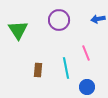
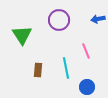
green triangle: moved 4 px right, 5 px down
pink line: moved 2 px up
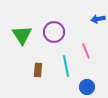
purple circle: moved 5 px left, 12 px down
cyan line: moved 2 px up
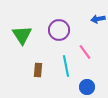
purple circle: moved 5 px right, 2 px up
pink line: moved 1 px left, 1 px down; rotated 14 degrees counterclockwise
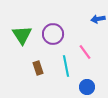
purple circle: moved 6 px left, 4 px down
brown rectangle: moved 2 px up; rotated 24 degrees counterclockwise
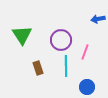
purple circle: moved 8 px right, 6 px down
pink line: rotated 56 degrees clockwise
cyan line: rotated 10 degrees clockwise
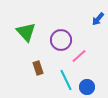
blue arrow: rotated 40 degrees counterclockwise
green triangle: moved 4 px right, 3 px up; rotated 10 degrees counterclockwise
pink line: moved 6 px left, 4 px down; rotated 28 degrees clockwise
cyan line: moved 14 px down; rotated 25 degrees counterclockwise
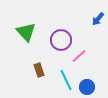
brown rectangle: moved 1 px right, 2 px down
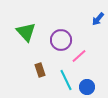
brown rectangle: moved 1 px right
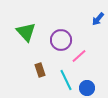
blue circle: moved 1 px down
